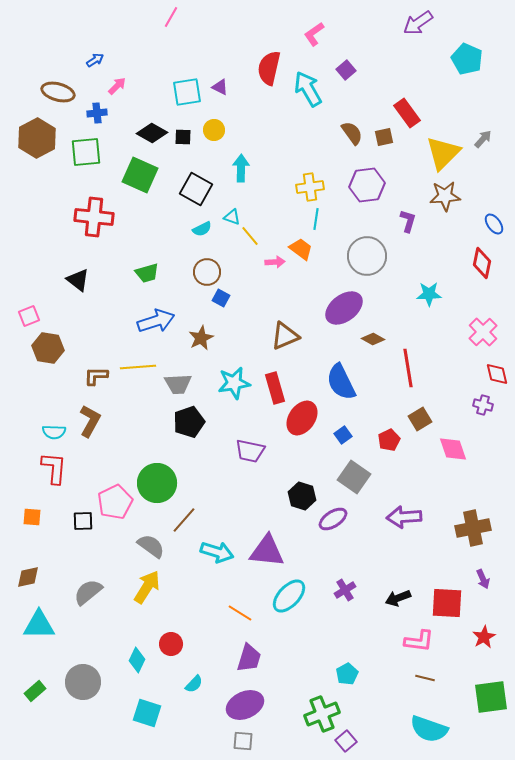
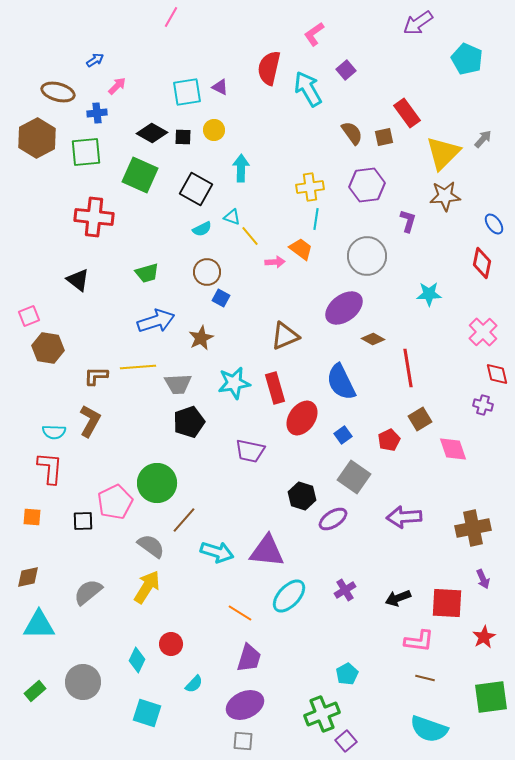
red L-shape at (54, 468): moved 4 px left
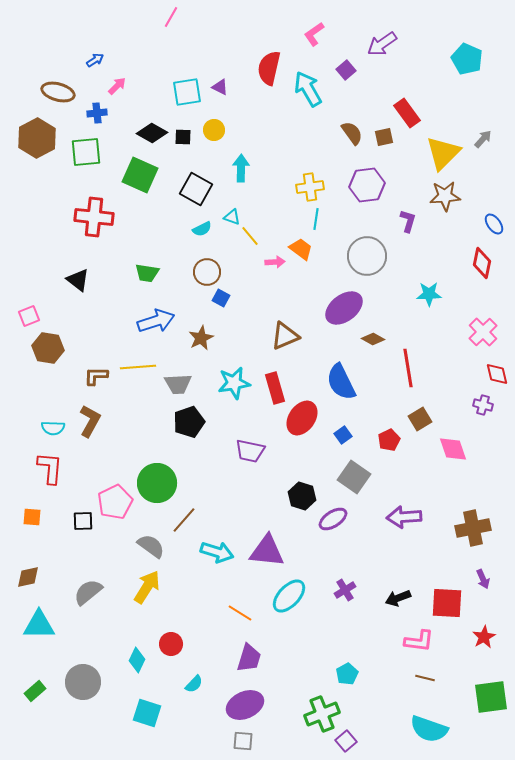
purple arrow at (418, 23): moved 36 px left, 21 px down
green trapezoid at (147, 273): rotated 25 degrees clockwise
cyan semicircle at (54, 432): moved 1 px left, 4 px up
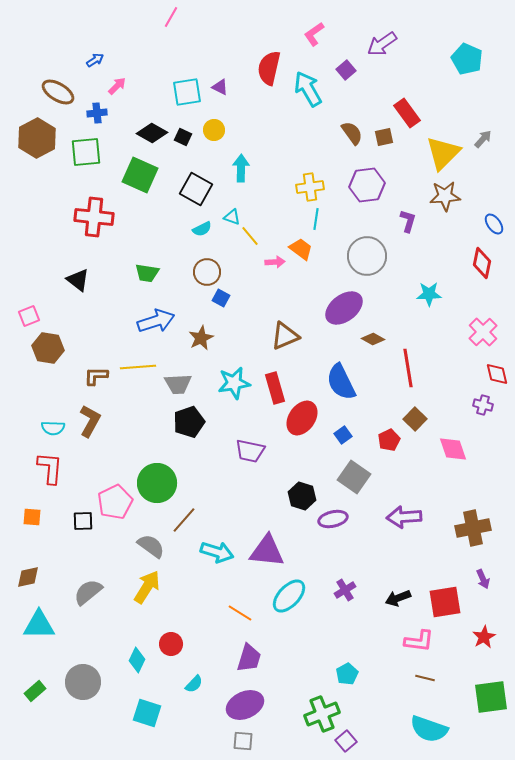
brown ellipse at (58, 92): rotated 16 degrees clockwise
black square at (183, 137): rotated 24 degrees clockwise
brown square at (420, 419): moved 5 px left; rotated 15 degrees counterclockwise
purple ellipse at (333, 519): rotated 20 degrees clockwise
red square at (447, 603): moved 2 px left, 1 px up; rotated 12 degrees counterclockwise
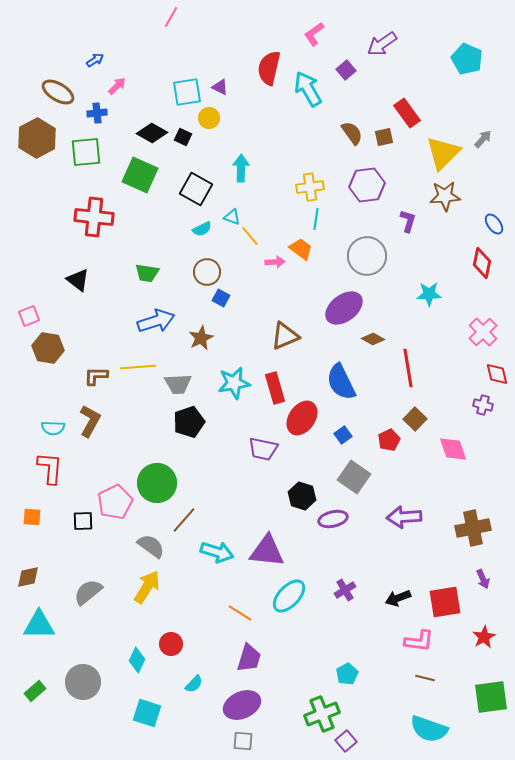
yellow circle at (214, 130): moved 5 px left, 12 px up
purple trapezoid at (250, 451): moved 13 px right, 2 px up
purple ellipse at (245, 705): moved 3 px left
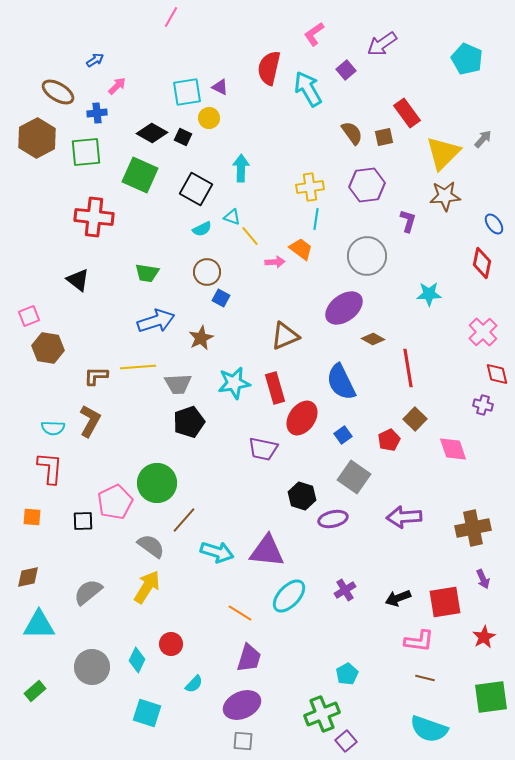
gray circle at (83, 682): moved 9 px right, 15 px up
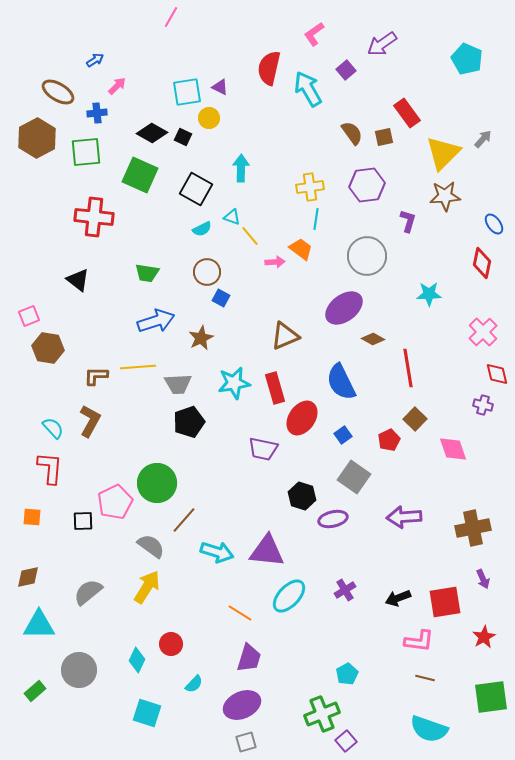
cyan semicircle at (53, 428): rotated 135 degrees counterclockwise
gray circle at (92, 667): moved 13 px left, 3 px down
gray square at (243, 741): moved 3 px right, 1 px down; rotated 20 degrees counterclockwise
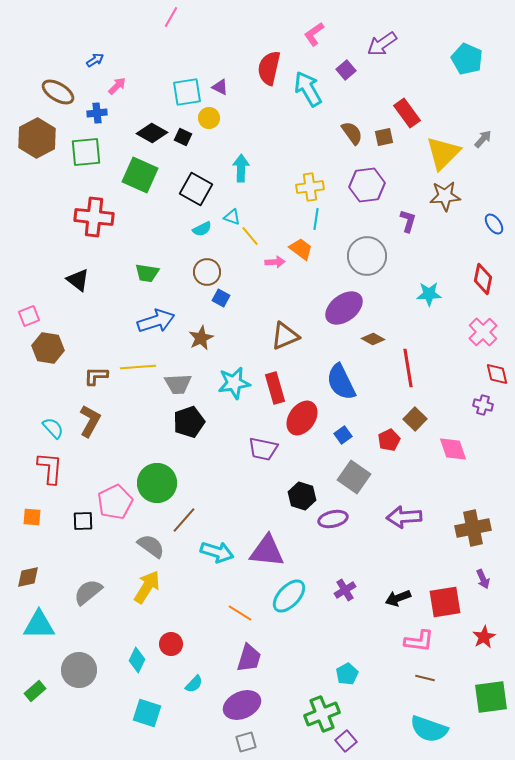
red diamond at (482, 263): moved 1 px right, 16 px down
